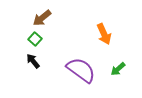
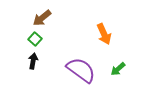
black arrow: rotated 49 degrees clockwise
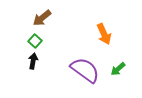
green square: moved 2 px down
purple semicircle: moved 4 px right
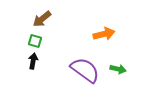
brown arrow: moved 1 px down
orange arrow: rotated 80 degrees counterclockwise
green square: rotated 24 degrees counterclockwise
green arrow: rotated 126 degrees counterclockwise
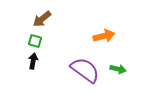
orange arrow: moved 2 px down
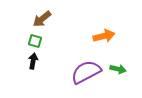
purple semicircle: moved 1 px right, 2 px down; rotated 64 degrees counterclockwise
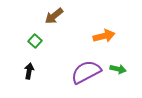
brown arrow: moved 12 px right, 3 px up
green square: rotated 24 degrees clockwise
black arrow: moved 4 px left, 10 px down
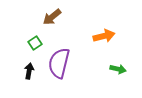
brown arrow: moved 2 px left, 1 px down
green square: moved 2 px down; rotated 16 degrees clockwise
purple semicircle: moved 27 px left, 9 px up; rotated 48 degrees counterclockwise
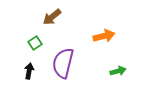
purple semicircle: moved 4 px right
green arrow: moved 2 px down; rotated 28 degrees counterclockwise
